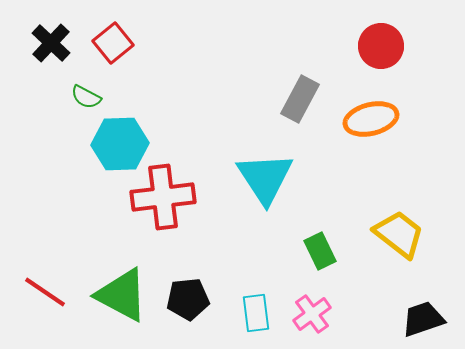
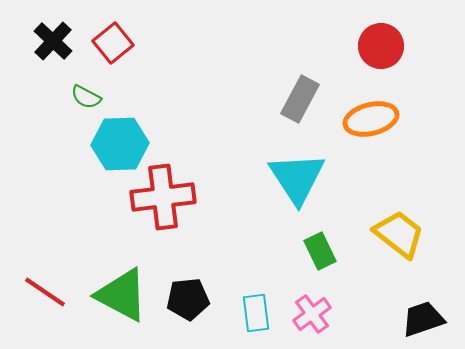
black cross: moved 2 px right, 2 px up
cyan triangle: moved 32 px right
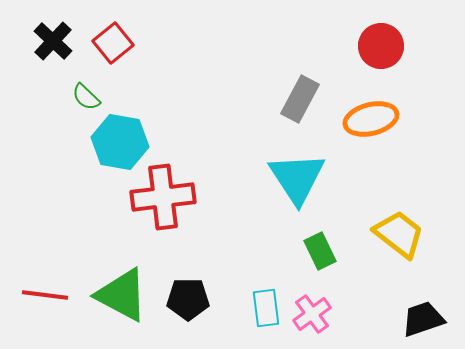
green semicircle: rotated 16 degrees clockwise
cyan hexagon: moved 2 px up; rotated 12 degrees clockwise
red line: moved 3 px down; rotated 27 degrees counterclockwise
black pentagon: rotated 6 degrees clockwise
cyan rectangle: moved 10 px right, 5 px up
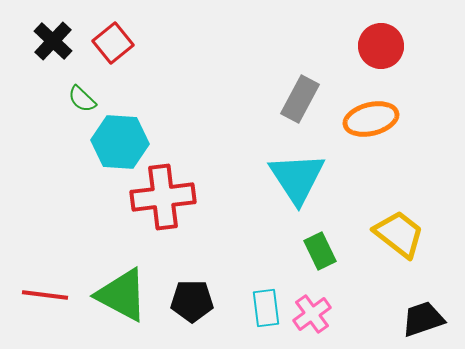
green semicircle: moved 4 px left, 2 px down
cyan hexagon: rotated 6 degrees counterclockwise
black pentagon: moved 4 px right, 2 px down
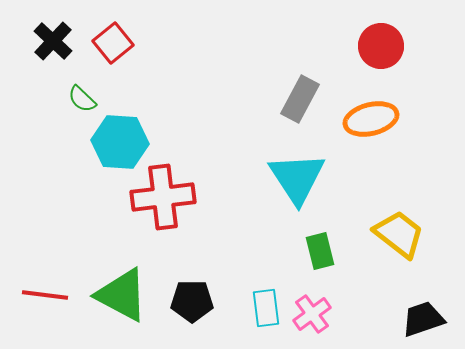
green rectangle: rotated 12 degrees clockwise
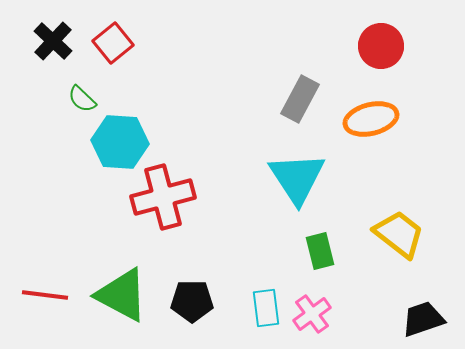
red cross: rotated 8 degrees counterclockwise
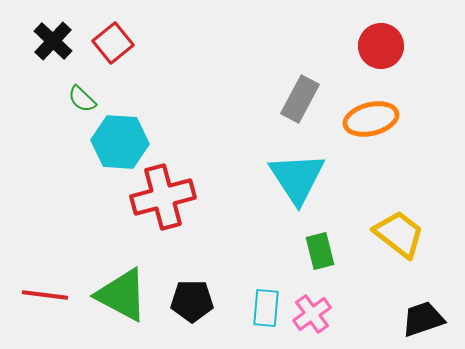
cyan rectangle: rotated 12 degrees clockwise
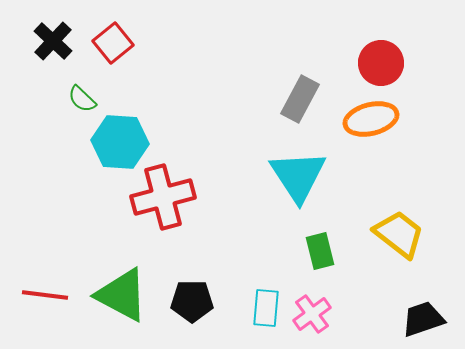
red circle: moved 17 px down
cyan triangle: moved 1 px right, 2 px up
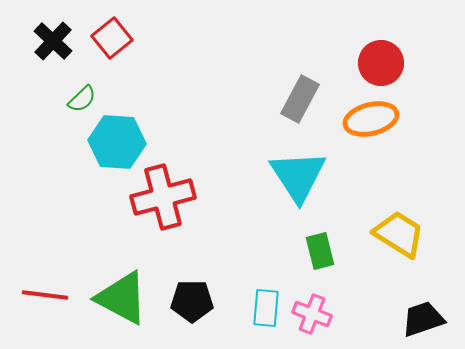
red square: moved 1 px left, 5 px up
green semicircle: rotated 88 degrees counterclockwise
cyan hexagon: moved 3 px left
yellow trapezoid: rotated 6 degrees counterclockwise
green triangle: moved 3 px down
pink cross: rotated 33 degrees counterclockwise
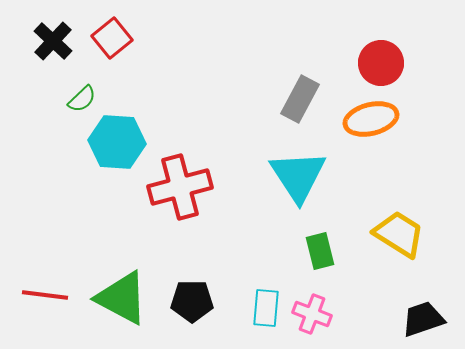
red cross: moved 17 px right, 10 px up
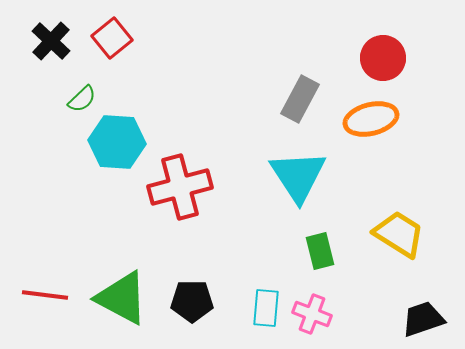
black cross: moved 2 px left
red circle: moved 2 px right, 5 px up
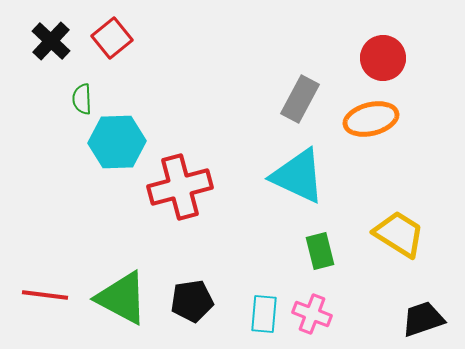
green semicircle: rotated 132 degrees clockwise
cyan hexagon: rotated 6 degrees counterclockwise
cyan triangle: rotated 32 degrees counterclockwise
black pentagon: rotated 9 degrees counterclockwise
cyan rectangle: moved 2 px left, 6 px down
